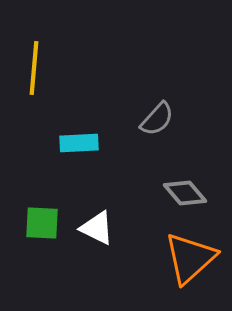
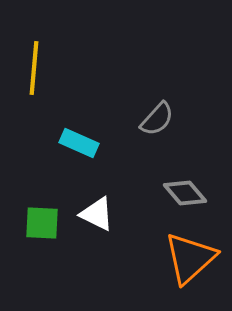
cyan rectangle: rotated 27 degrees clockwise
white triangle: moved 14 px up
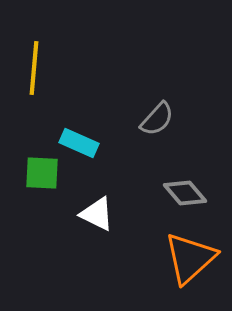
green square: moved 50 px up
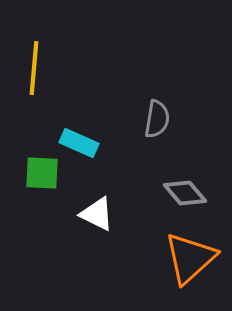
gray semicircle: rotated 33 degrees counterclockwise
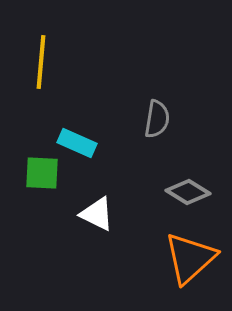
yellow line: moved 7 px right, 6 px up
cyan rectangle: moved 2 px left
gray diamond: moved 3 px right, 1 px up; rotated 18 degrees counterclockwise
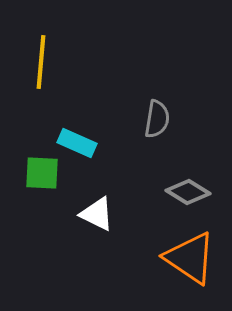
orange triangle: rotated 44 degrees counterclockwise
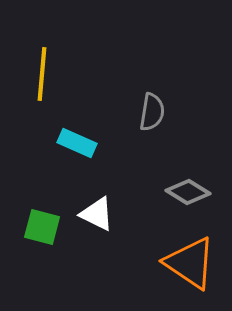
yellow line: moved 1 px right, 12 px down
gray semicircle: moved 5 px left, 7 px up
green square: moved 54 px down; rotated 12 degrees clockwise
orange triangle: moved 5 px down
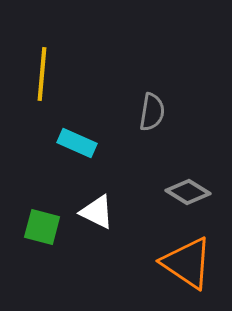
white triangle: moved 2 px up
orange triangle: moved 3 px left
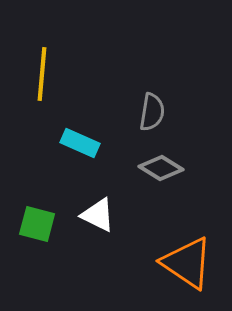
cyan rectangle: moved 3 px right
gray diamond: moved 27 px left, 24 px up
white triangle: moved 1 px right, 3 px down
green square: moved 5 px left, 3 px up
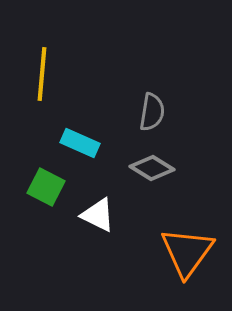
gray diamond: moved 9 px left
green square: moved 9 px right, 37 px up; rotated 12 degrees clockwise
orange triangle: moved 11 px up; rotated 32 degrees clockwise
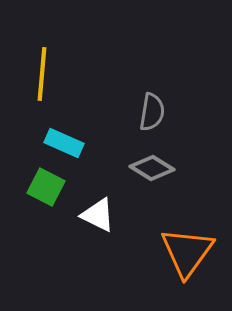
cyan rectangle: moved 16 px left
